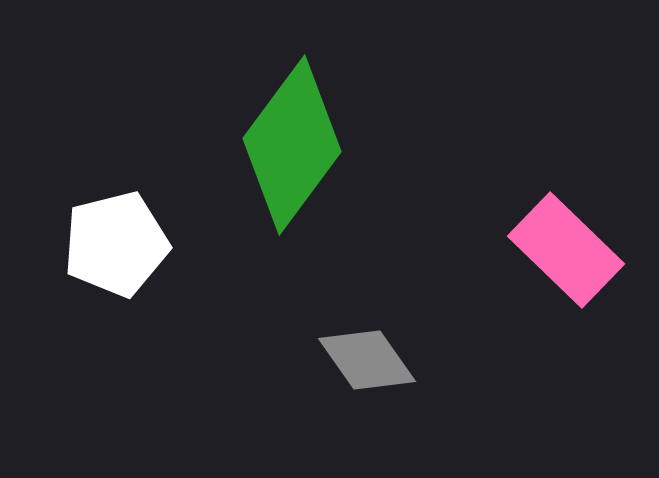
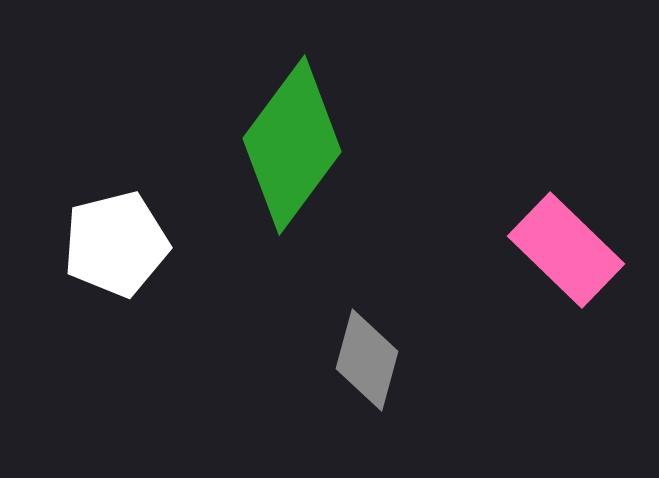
gray diamond: rotated 50 degrees clockwise
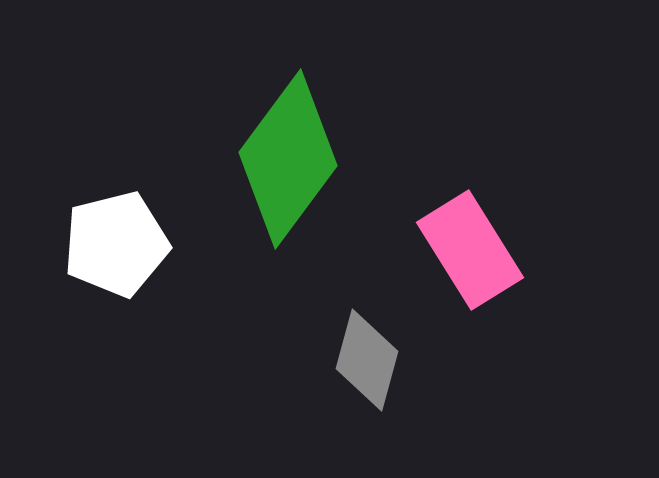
green diamond: moved 4 px left, 14 px down
pink rectangle: moved 96 px left; rotated 14 degrees clockwise
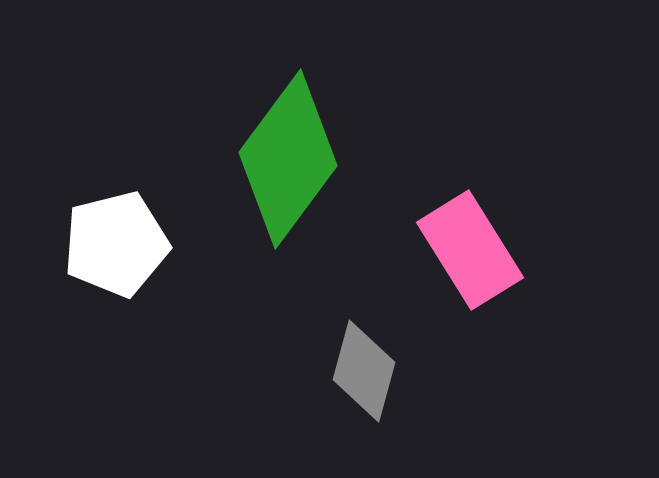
gray diamond: moved 3 px left, 11 px down
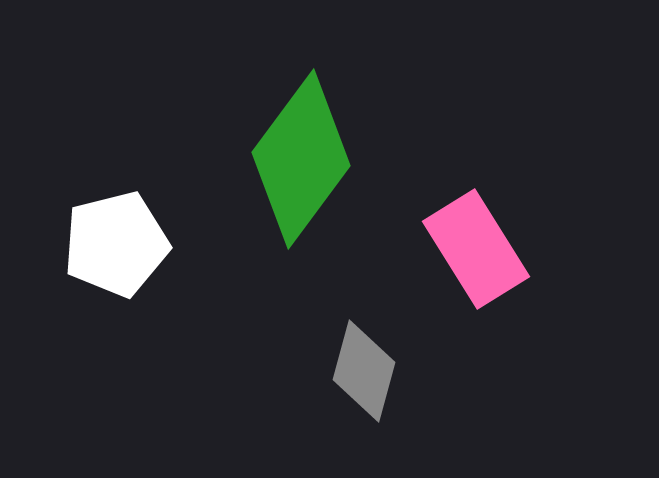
green diamond: moved 13 px right
pink rectangle: moved 6 px right, 1 px up
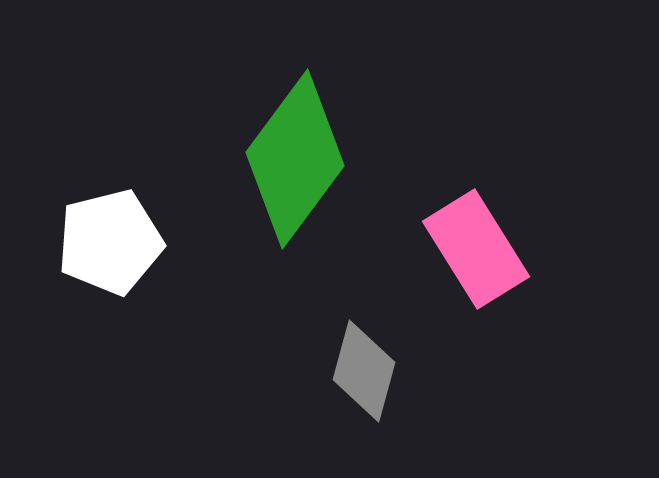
green diamond: moved 6 px left
white pentagon: moved 6 px left, 2 px up
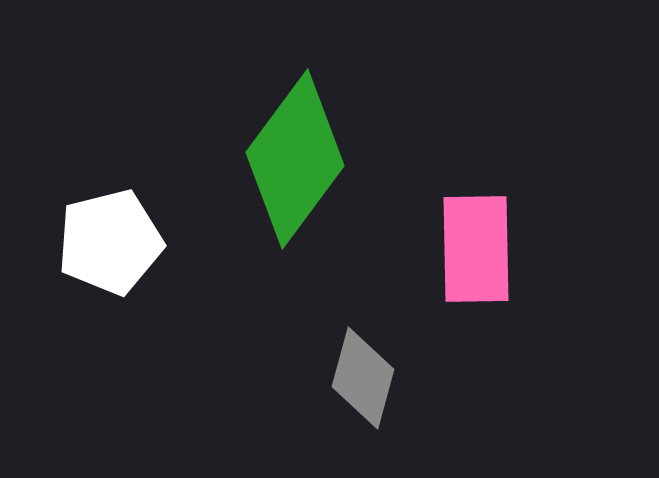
pink rectangle: rotated 31 degrees clockwise
gray diamond: moved 1 px left, 7 px down
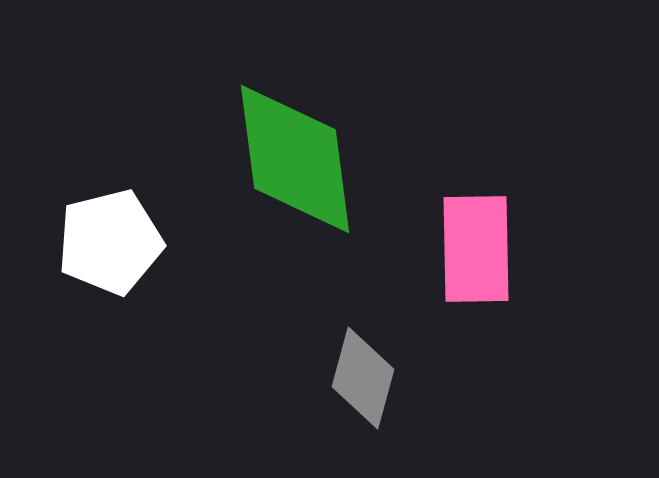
green diamond: rotated 44 degrees counterclockwise
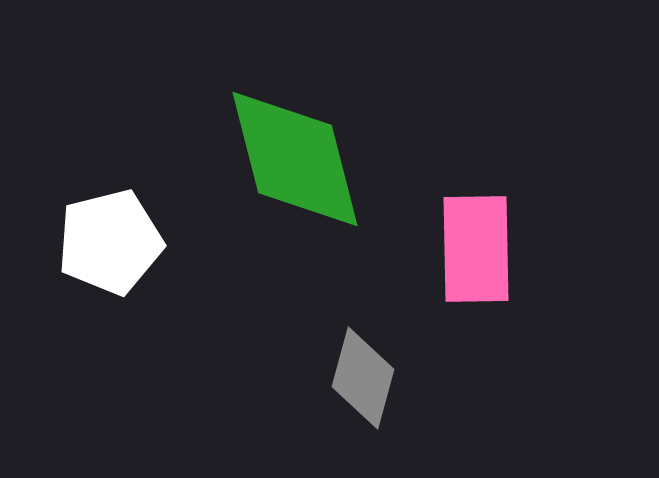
green diamond: rotated 7 degrees counterclockwise
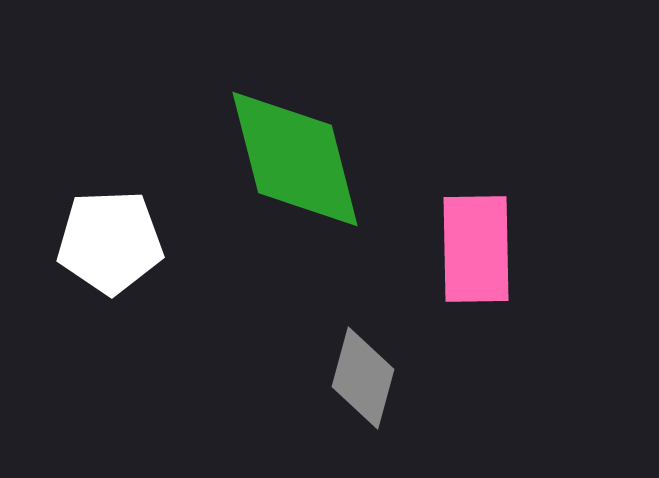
white pentagon: rotated 12 degrees clockwise
